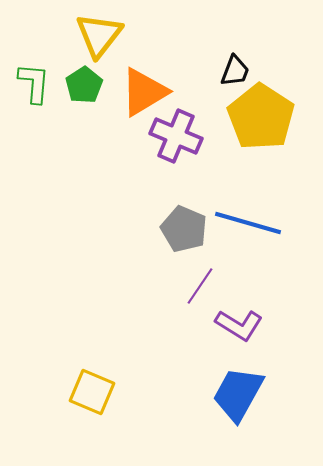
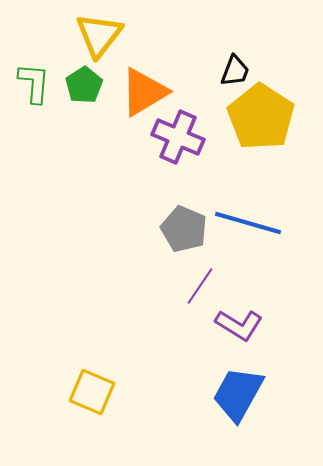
purple cross: moved 2 px right, 1 px down
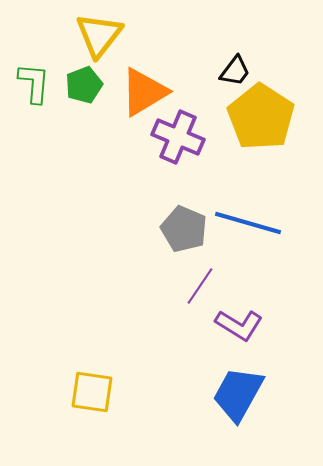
black trapezoid: rotated 16 degrees clockwise
green pentagon: rotated 12 degrees clockwise
yellow square: rotated 15 degrees counterclockwise
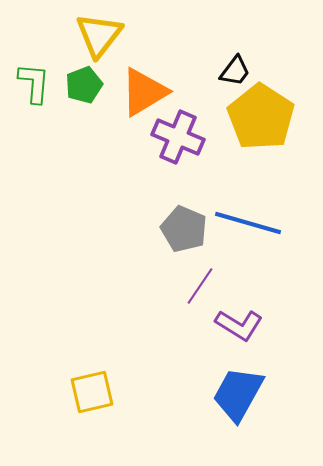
yellow square: rotated 21 degrees counterclockwise
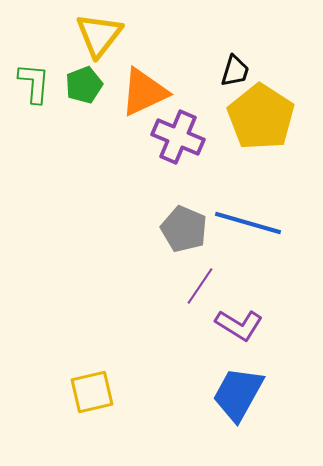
black trapezoid: rotated 20 degrees counterclockwise
orange triangle: rotated 6 degrees clockwise
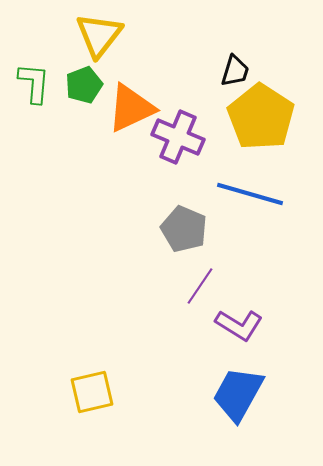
orange triangle: moved 13 px left, 16 px down
blue line: moved 2 px right, 29 px up
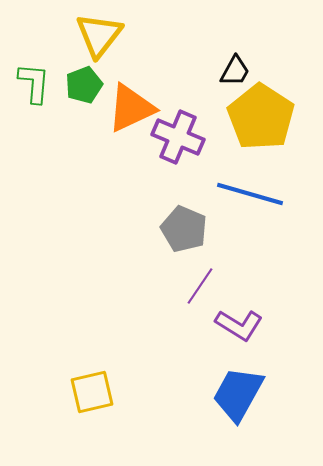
black trapezoid: rotated 12 degrees clockwise
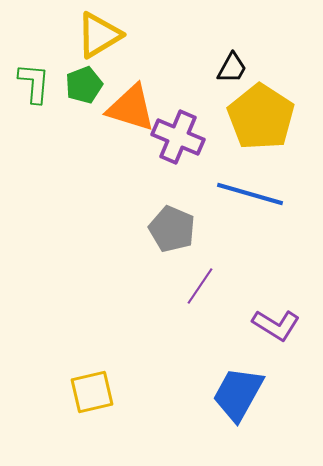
yellow triangle: rotated 21 degrees clockwise
black trapezoid: moved 3 px left, 3 px up
orange triangle: rotated 42 degrees clockwise
gray pentagon: moved 12 px left
purple L-shape: moved 37 px right
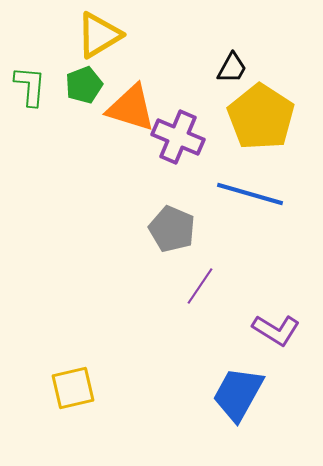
green L-shape: moved 4 px left, 3 px down
purple L-shape: moved 5 px down
yellow square: moved 19 px left, 4 px up
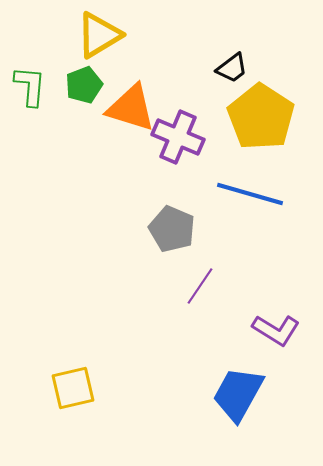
black trapezoid: rotated 24 degrees clockwise
